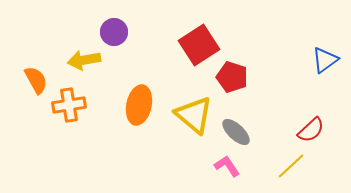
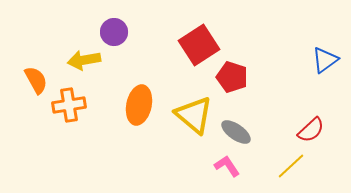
gray ellipse: rotated 8 degrees counterclockwise
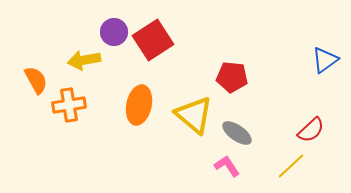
red square: moved 46 px left, 5 px up
red pentagon: rotated 12 degrees counterclockwise
gray ellipse: moved 1 px right, 1 px down
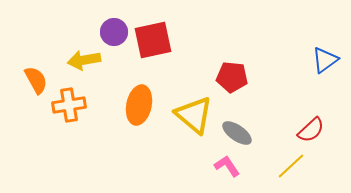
red square: rotated 21 degrees clockwise
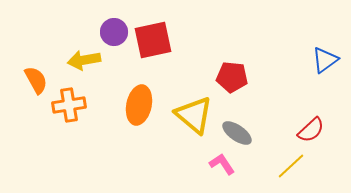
pink L-shape: moved 5 px left, 2 px up
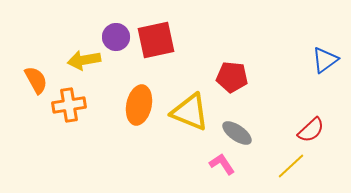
purple circle: moved 2 px right, 5 px down
red square: moved 3 px right
yellow triangle: moved 4 px left, 3 px up; rotated 18 degrees counterclockwise
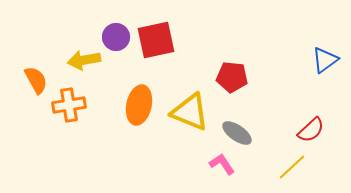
yellow line: moved 1 px right, 1 px down
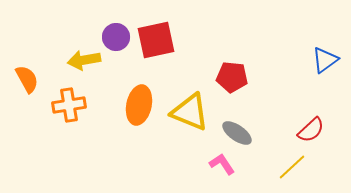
orange semicircle: moved 9 px left, 1 px up
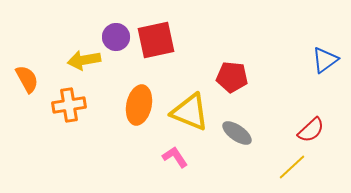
pink L-shape: moved 47 px left, 7 px up
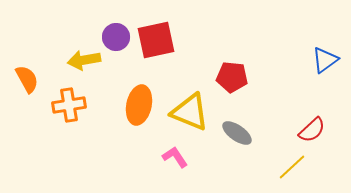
red semicircle: moved 1 px right
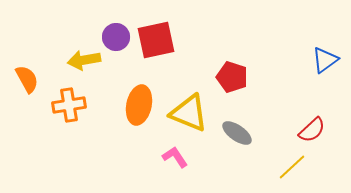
red pentagon: rotated 12 degrees clockwise
yellow triangle: moved 1 px left, 1 px down
